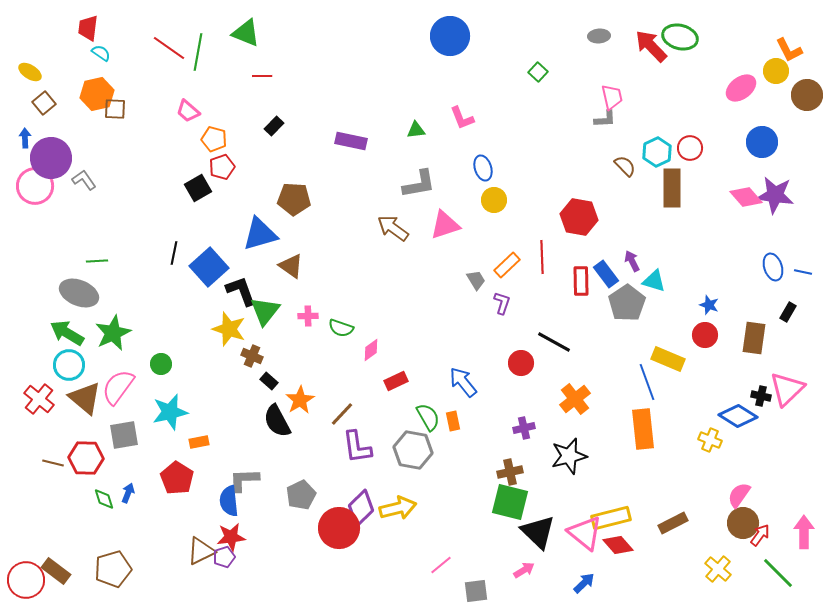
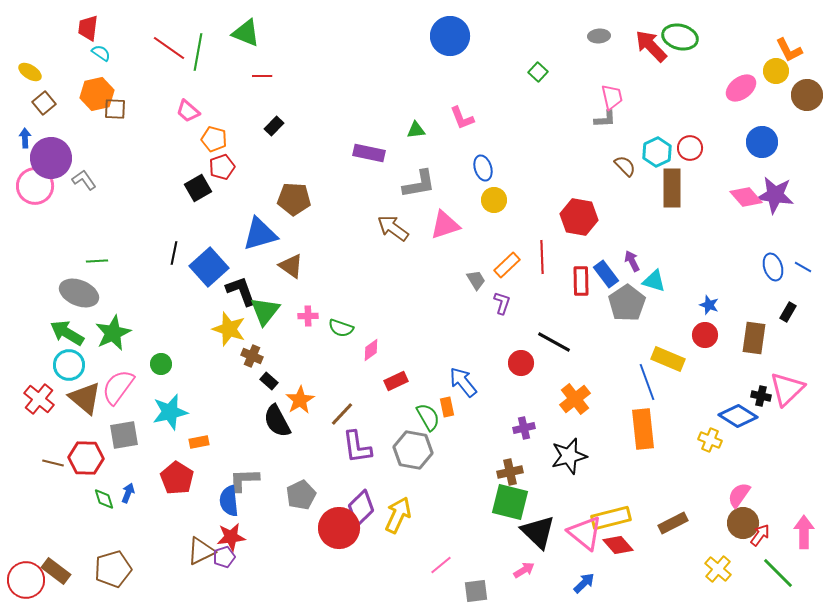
purple rectangle at (351, 141): moved 18 px right, 12 px down
blue line at (803, 272): moved 5 px up; rotated 18 degrees clockwise
orange rectangle at (453, 421): moved 6 px left, 14 px up
yellow arrow at (398, 508): moved 7 px down; rotated 51 degrees counterclockwise
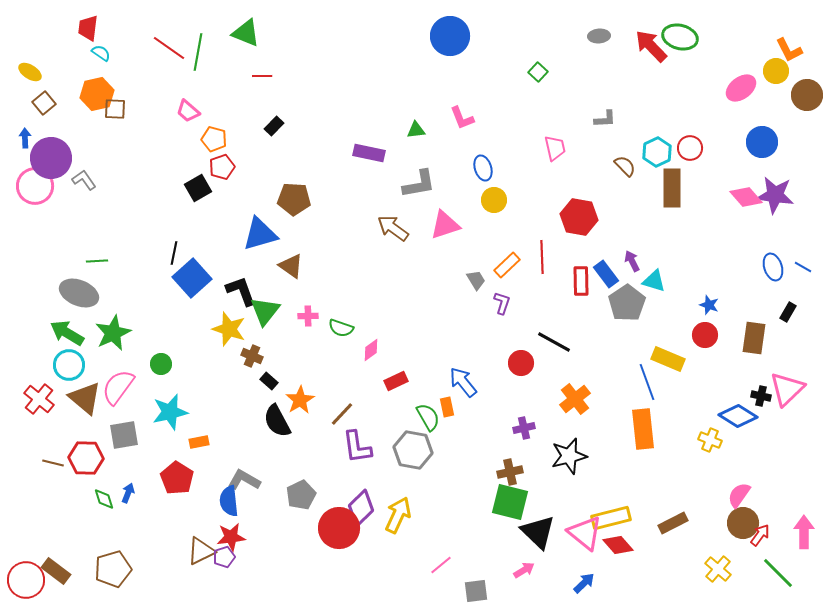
pink trapezoid at (612, 97): moved 57 px left, 51 px down
blue square at (209, 267): moved 17 px left, 11 px down
gray L-shape at (244, 480): rotated 32 degrees clockwise
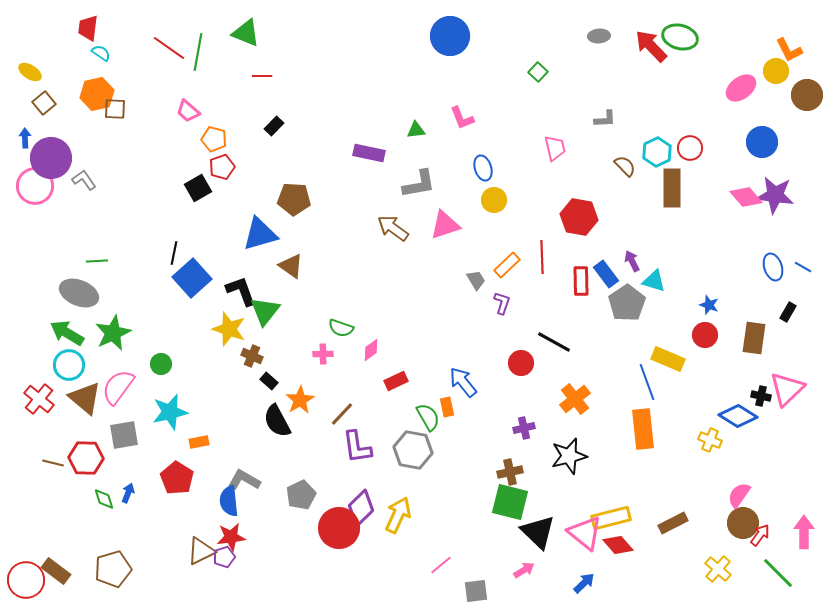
pink cross at (308, 316): moved 15 px right, 38 px down
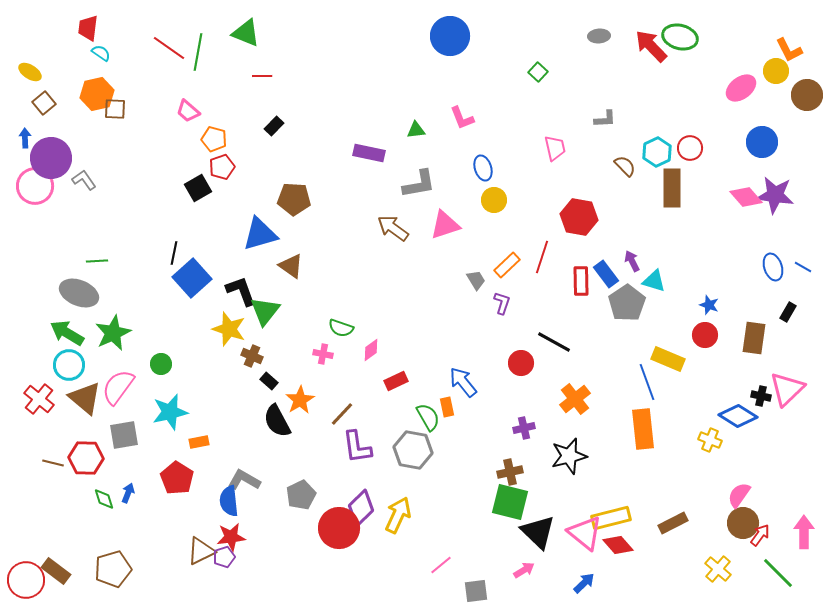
red line at (542, 257): rotated 20 degrees clockwise
pink cross at (323, 354): rotated 12 degrees clockwise
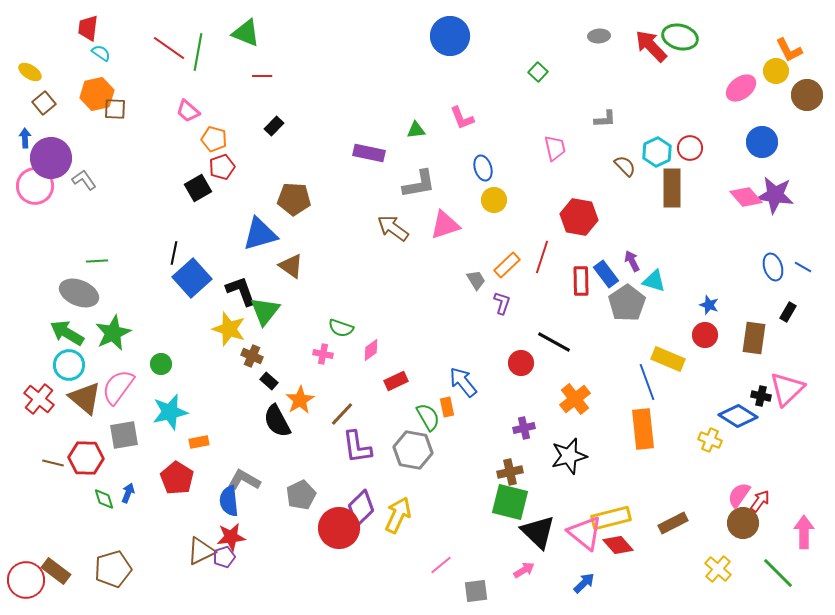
red arrow at (760, 535): moved 34 px up
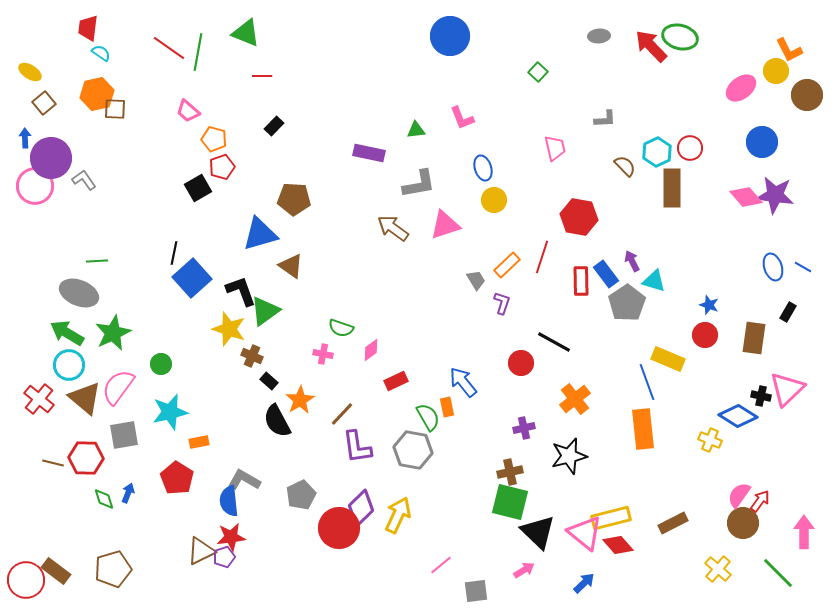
green triangle at (265, 311): rotated 16 degrees clockwise
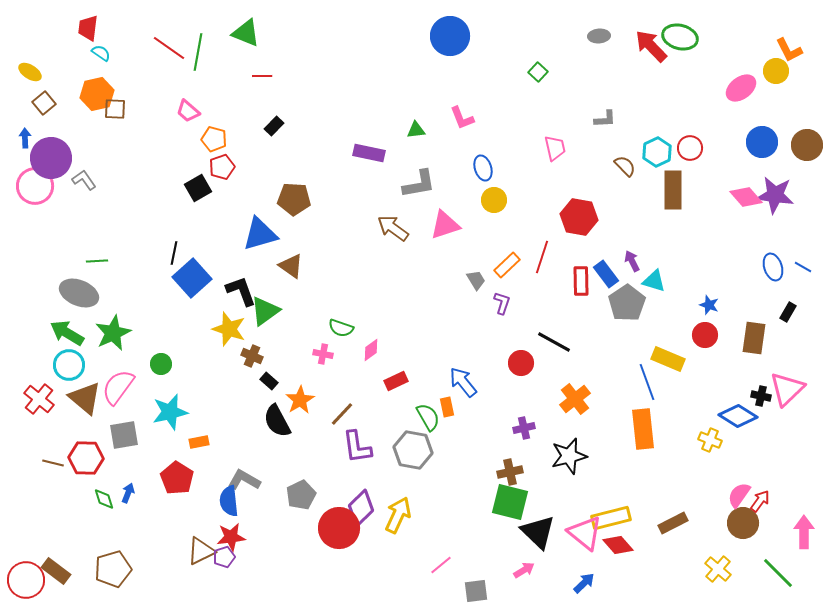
brown circle at (807, 95): moved 50 px down
brown rectangle at (672, 188): moved 1 px right, 2 px down
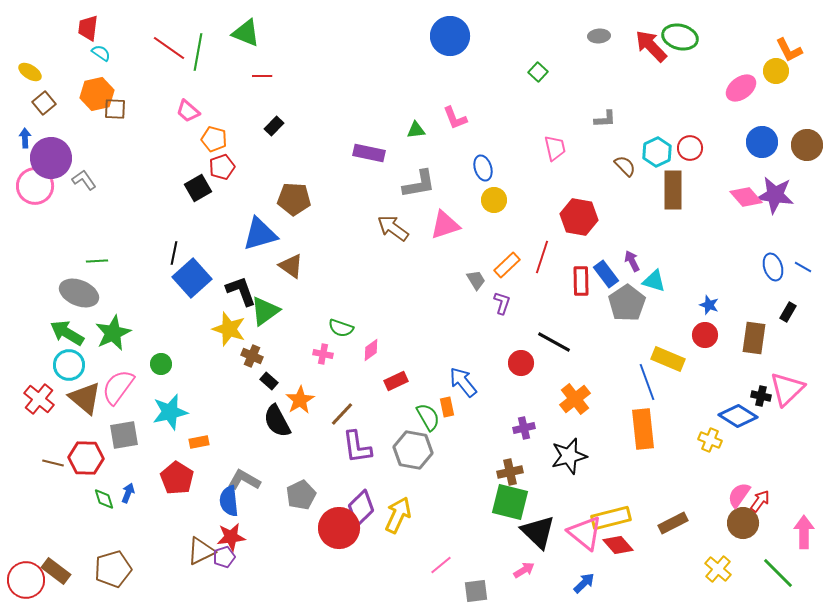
pink L-shape at (462, 118): moved 7 px left
